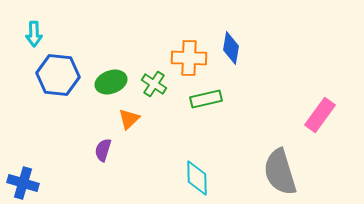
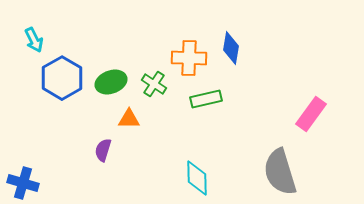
cyan arrow: moved 6 px down; rotated 25 degrees counterclockwise
blue hexagon: moved 4 px right, 3 px down; rotated 24 degrees clockwise
pink rectangle: moved 9 px left, 1 px up
orange triangle: rotated 45 degrees clockwise
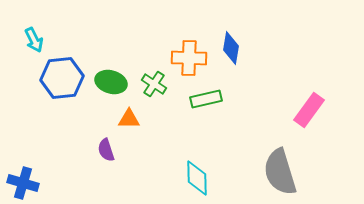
blue hexagon: rotated 24 degrees clockwise
green ellipse: rotated 36 degrees clockwise
pink rectangle: moved 2 px left, 4 px up
purple semicircle: moved 3 px right; rotated 35 degrees counterclockwise
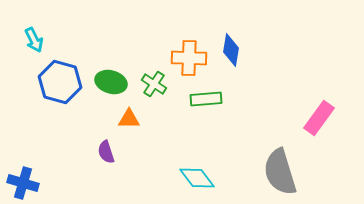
blue diamond: moved 2 px down
blue hexagon: moved 2 px left, 4 px down; rotated 21 degrees clockwise
green rectangle: rotated 8 degrees clockwise
pink rectangle: moved 10 px right, 8 px down
purple semicircle: moved 2 px down
cyan diamond: rotated 36 degrees counterclockwise
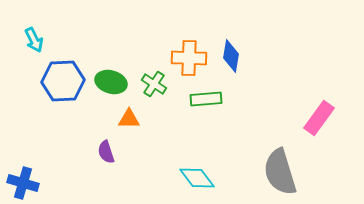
blue diamond: moved 6 px down
blue hexagon: moved 3 px right, 1 px up; rotated 18 degrees counterclockwise
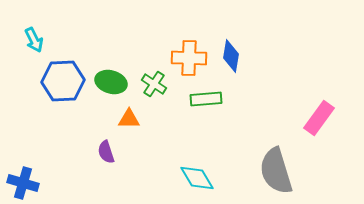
gray semicircle: moved 4 px left, 1 px up
cyan diamond: rotated 6 degrees clockwise
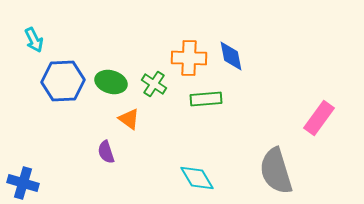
blue diamond: rotated 20 degrees counterclockwise
orange triangle: rotated 35 degrees clockwise
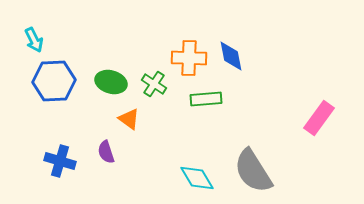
blue hexagon: moved 9 px left
gray semicircle: moved 23 px left; rotated 15 degrees counterclockwise
blue cross: moved 37 px right, 22 px up
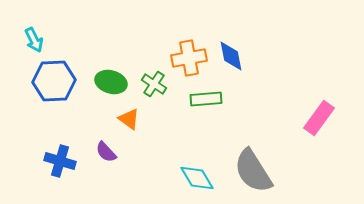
orange cross: rotated 12 degrees counterclockwise
purple semicircle: rotated 25 degrees counterclockwise
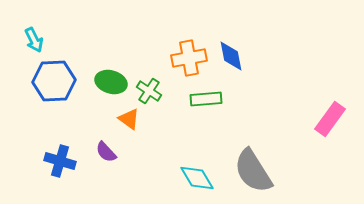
green cross: moved 5 px left, 7 px down
pink rectangle: moved 11 px right, 1 px down
